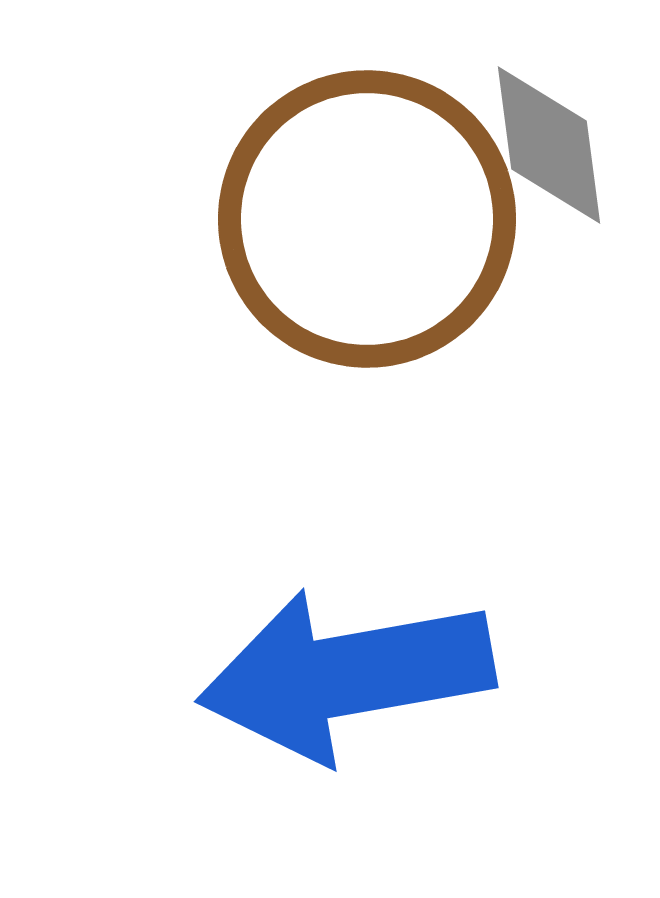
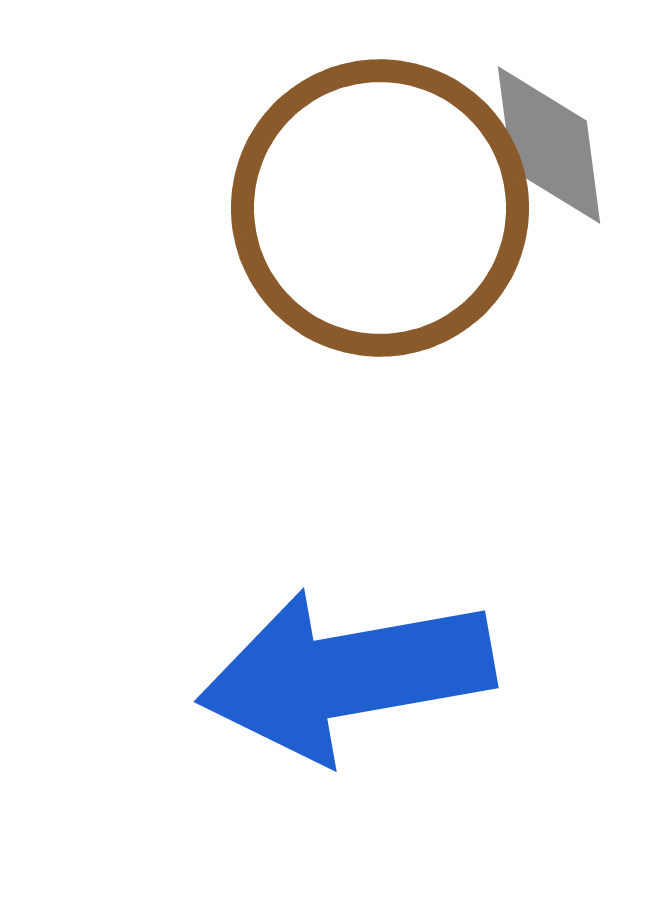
brown circle: moved 13 px right, 11 px up
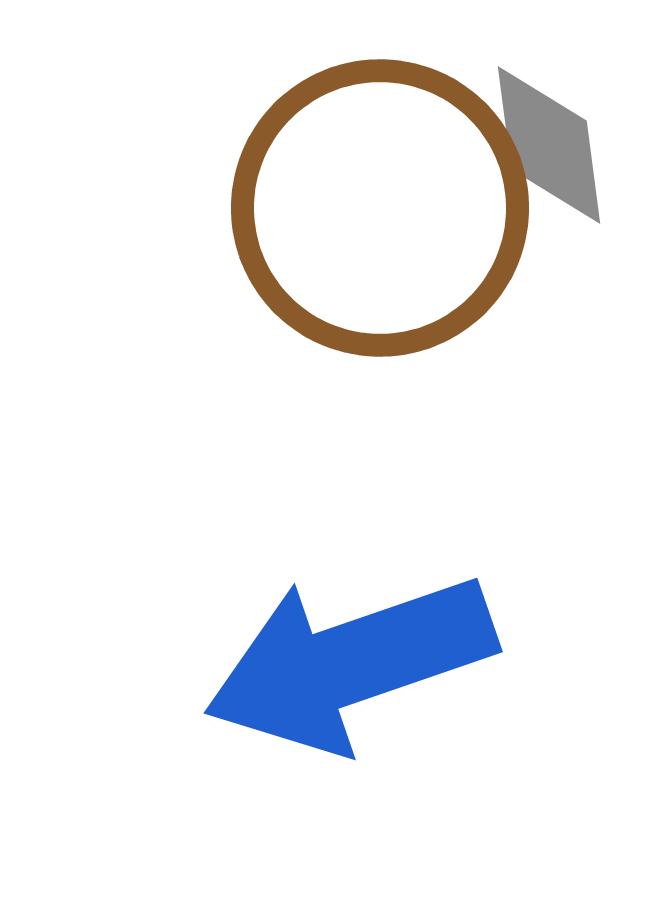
blue arrow: moved 4 px right, 12 px up; rotated 9 degrees counterclockwise
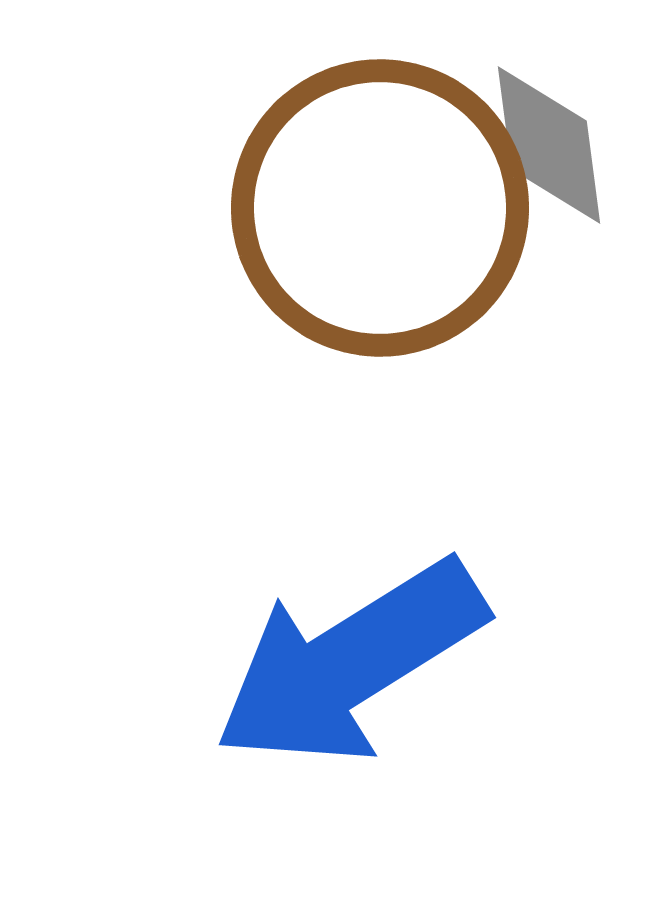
blue arrow: rotated 13 degrees counterclockwise
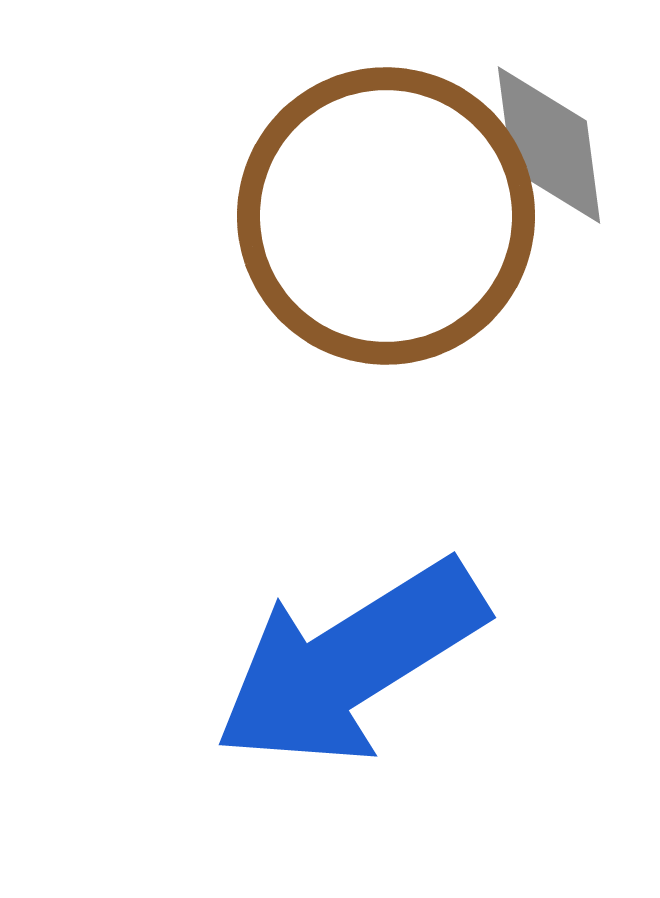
brown circle: moved 6 px right, 8 px down
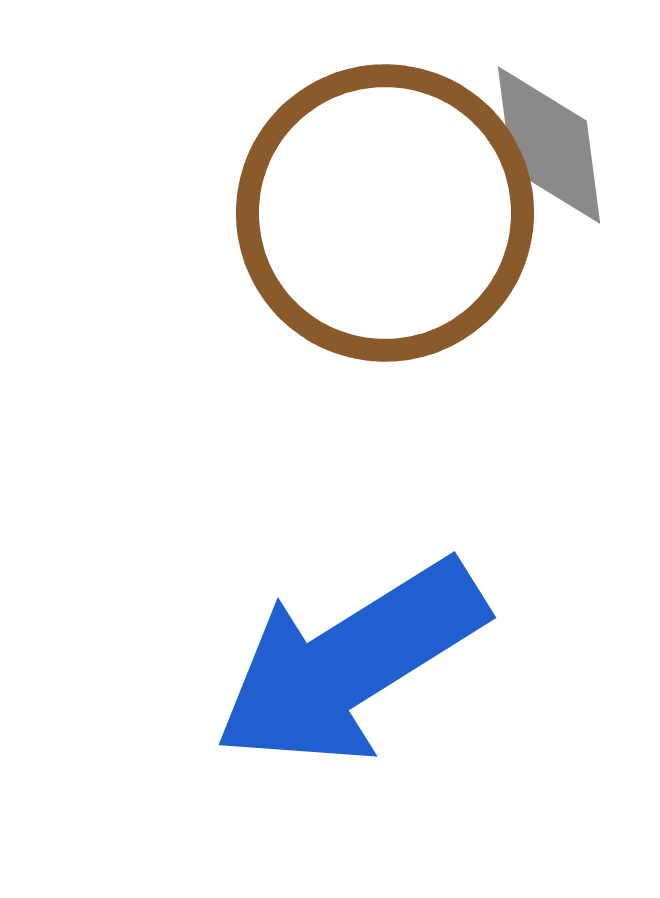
brown circle: moved 1 px left, 3 px up
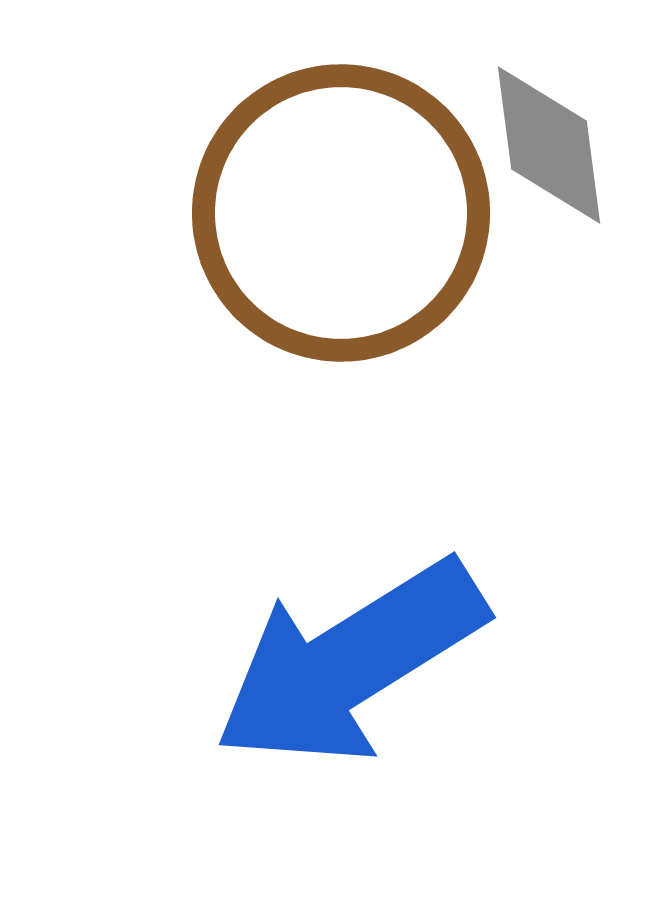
brown circle: moved 44 px left
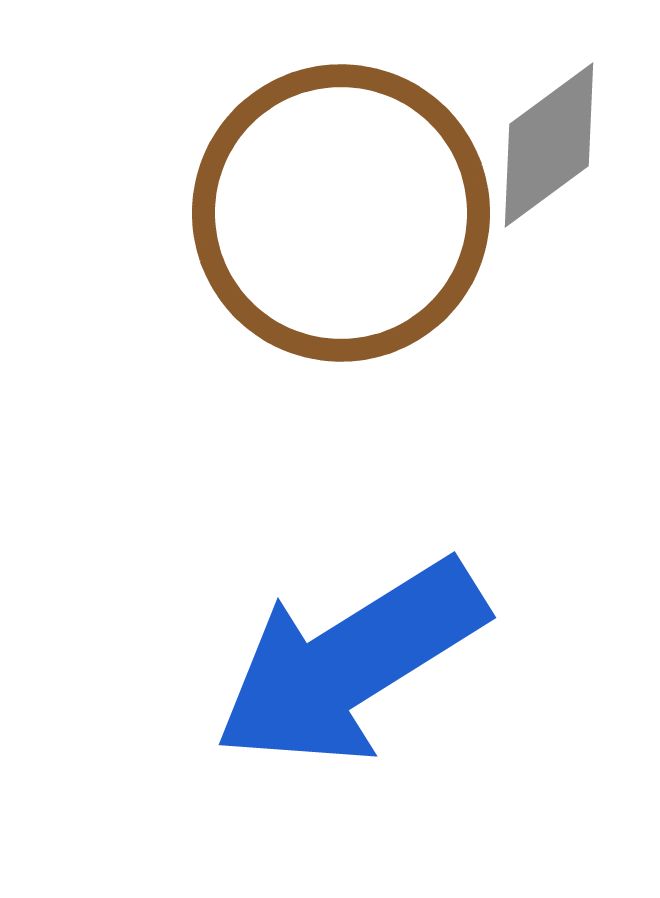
gray diamond: rotated 61 degrees clockwise
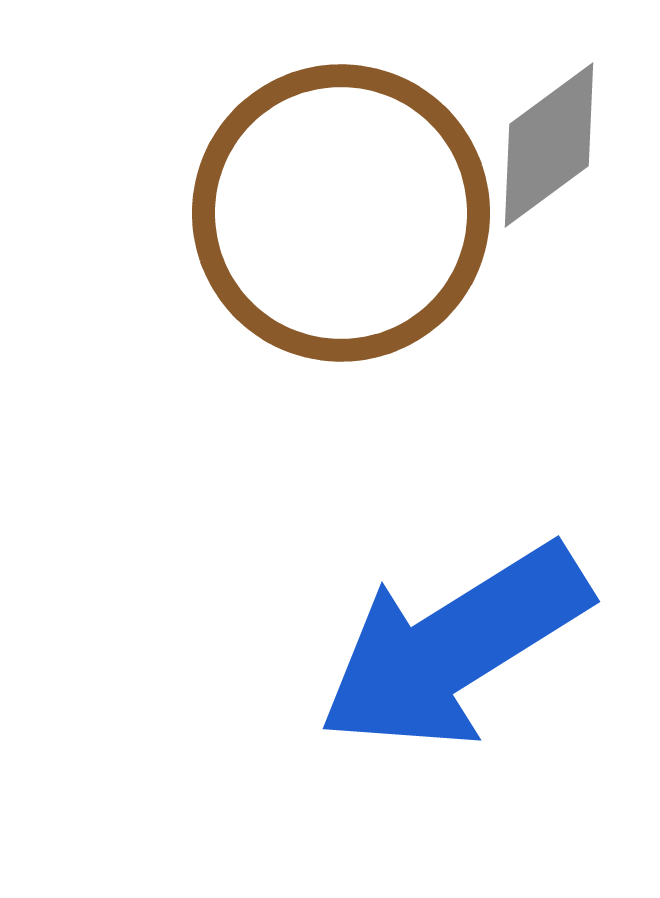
blue arrow: moved 104 px right, 16 px up
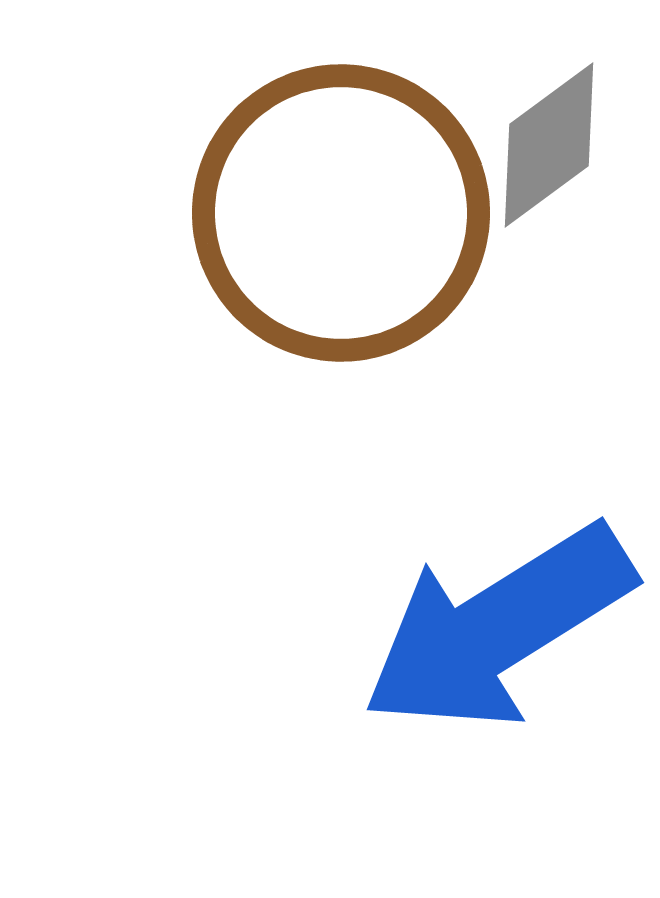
blue arrow: moved 44 px right, 19 px up
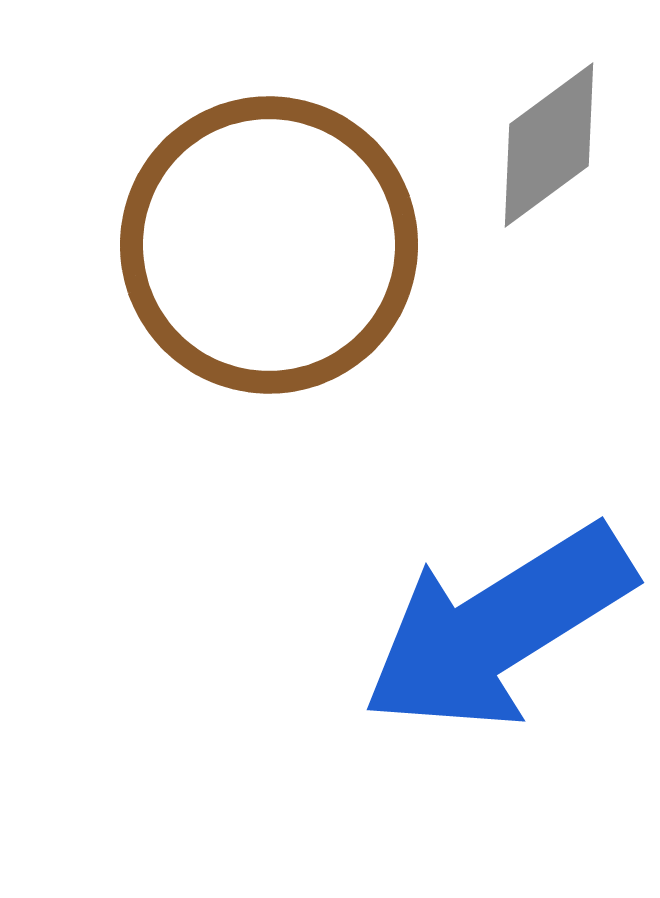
brown circle: moved 72 px left, 32 px down
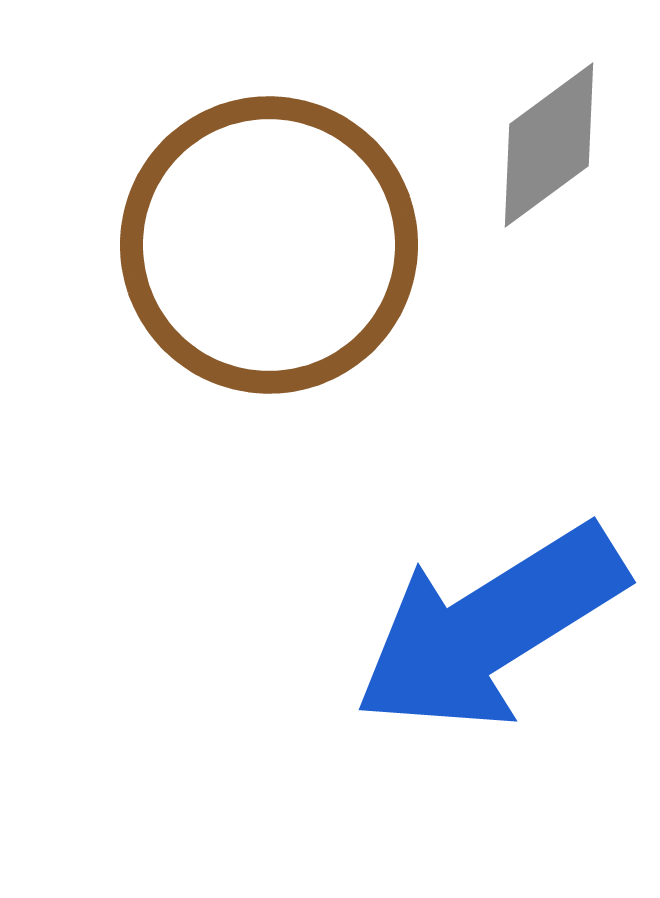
blue arrow: moved 8 px left
